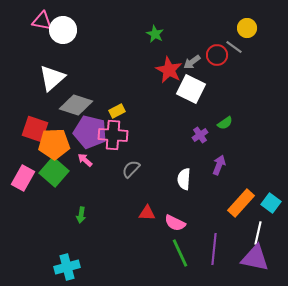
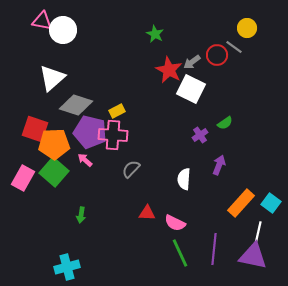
purple triangle: moved 2 px left, 2 px up
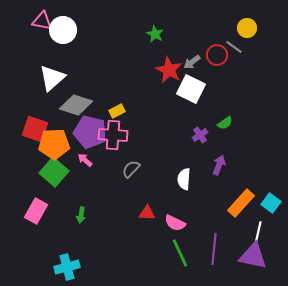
pink rectangle: moved 13 px right, 33 px down
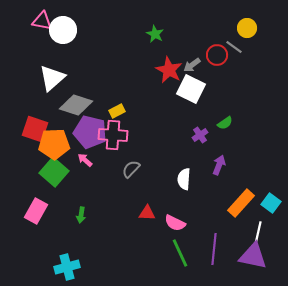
gray arrow: moved 3 px down
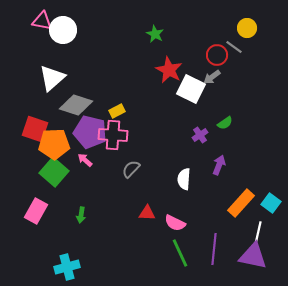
gray arrow: moved 20 px right, 12 px down
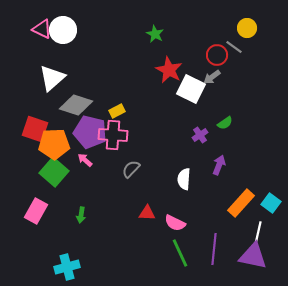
pink triangle: moved 8 px down; rotated 15 degrees clockwise
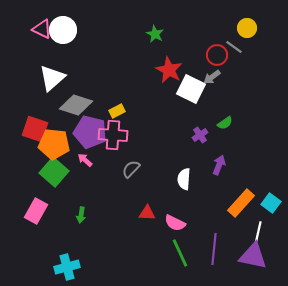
orange pentagon: rotated 8 degrees clockwise
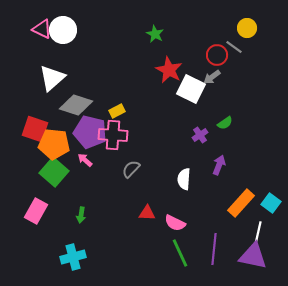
cyan cross: moved 6 px right, 10 px up
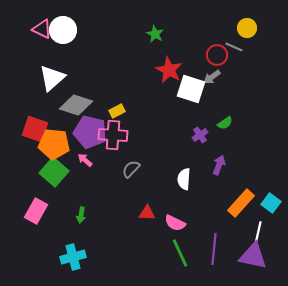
gray line: rotated 12 degrees counterclockwise
white square: rotated 8 degrees counterclockwise
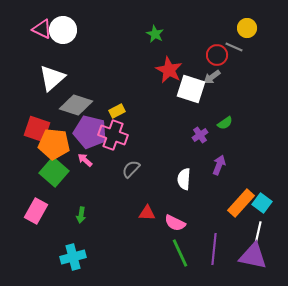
red square: moved 2 px right
pink cross: rotated 16 degrees clockwise
cyan square: moved 9 px left
